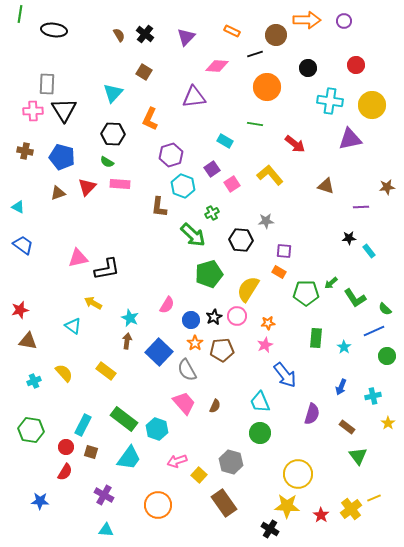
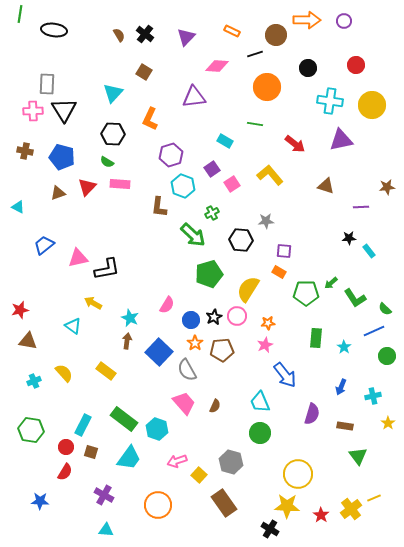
purple triangle at (350, 139): moved 9 px left, 1 px down
blue trapezoid at (23, 245): moved 21 px right; rotated 75 degrees counterclockwise
brown rectangle at (347, 427): moved 2 px left, 1 px up; rotated 28 degrees counterclockwise
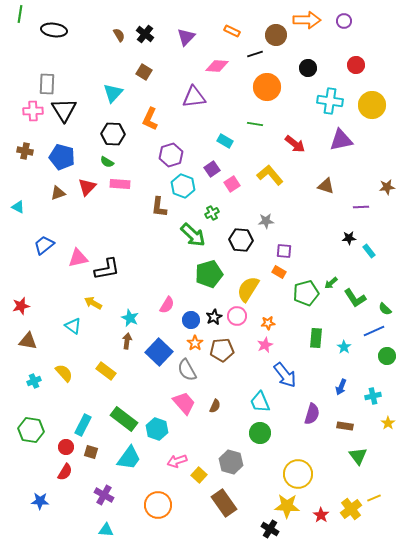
green pentagon at (306, 293): rotated 15 degrees counterclockwise
red star at (20, 310): moved 1 px right, 4 px up
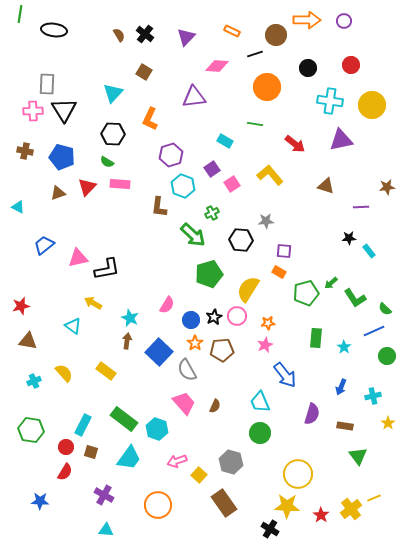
red circle at (356, 65): moved 5 px left
